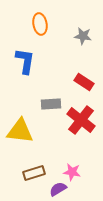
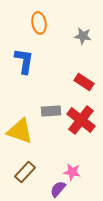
orange ellipse: moved 1 px left, 1 px up
blue L-shape: moved 1 px left
gray rectangle: moved 7 px down
yellow triangle: rotated 12 degrees clockwise
brown rectangle: moved 9 px left, 1 px up; rotated 30 degrees counterclockwise
purple semicircle: rotated 18 degrees counterclockwise
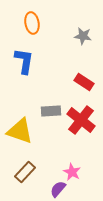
orange ellipse: moved 7 px left
pink star: rotated 18 degrees clockwise
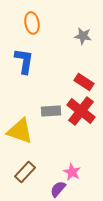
red cross: moved 9 px up
